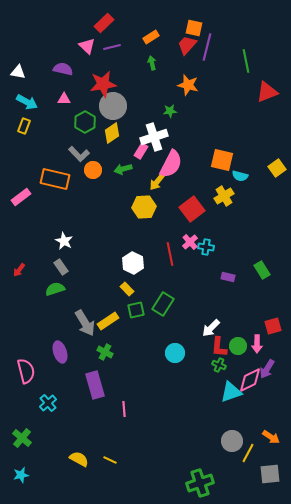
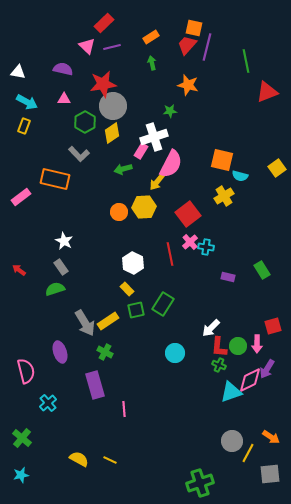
orange circle at (93, 170): moved 26 px right, 42 px down
red square at (192, 209): moved 4 px left, 5 px down
red arrow at (19, 270): rotated 88 degrees clockwise
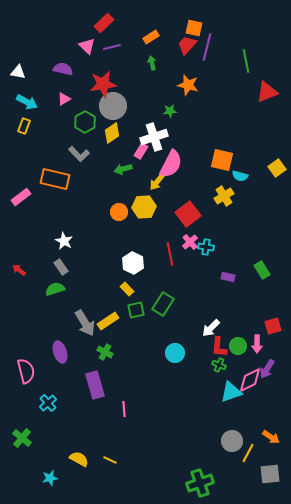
pink triangle at (64, 99): rotated 32 degrees counterclockwise
cyan star at (21, 475): moved 29 px right, 3 px down
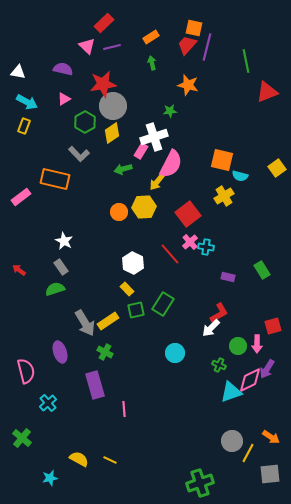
red line at (170, 254): rotated 30 degrees counterclockwise
red L-shape at (219, 347): moved 34 px up; rotated 125 degrees counterclockwise
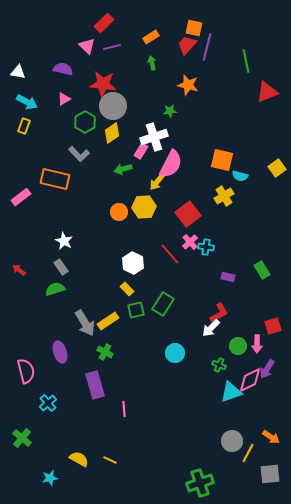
red star at (103, 84): rotated 16 degrees clockwise
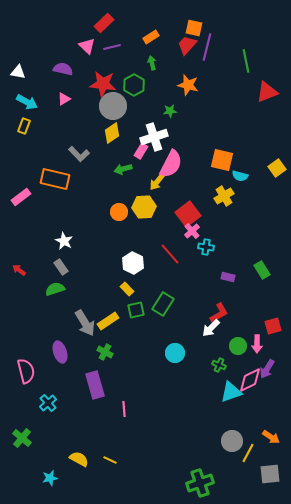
green hexagon at (85, 122): moved 49 px right, 37 px up
pink cross at (190, 242): moved 2 px right, 11 px up
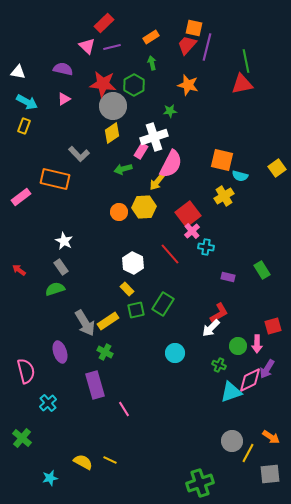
red triangle at (267, 92): moved 25 px left, 8 px up; rotated 10 degrees clockwise
pink line at (124, 409): rotated 28 degrees counterclockwise
yellow semicircle at (79, 459): moved 4 px right, 3 px down
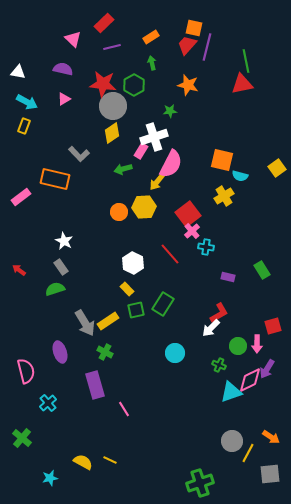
pink triangle at (87, 46): moved 14 px left, 7 px up
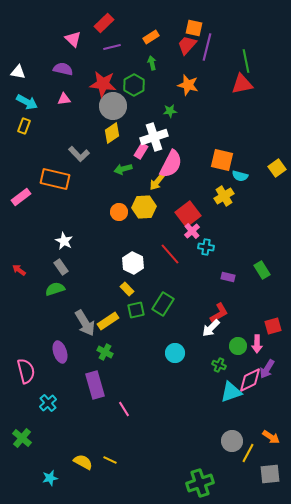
pink triangle at (64, 99): rotated 24 degrees clockwise
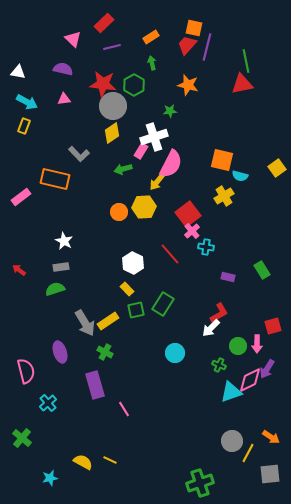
gray rectangle at (61, 267): rotated 63 degrees counterclockwise
